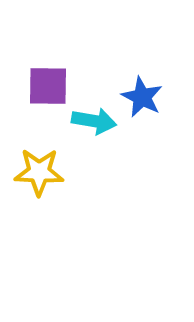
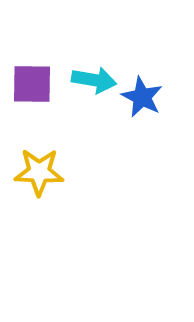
purple square: moved 16 px left, 2 px up
cyan arrow: moved 41 px up
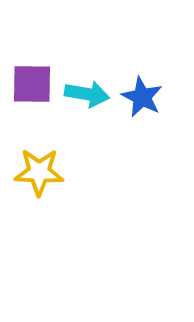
cyan arrow: moved 7 px left, 14 px down
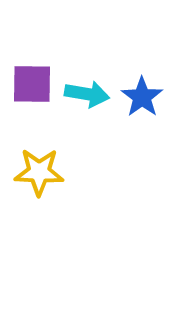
blue star: rotated 9 degrees clockwise
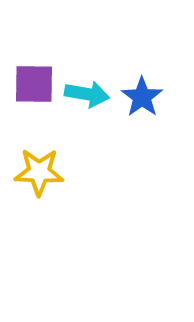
purple square: moved 2 px right
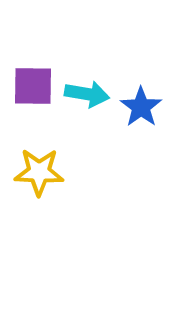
purple square: moved 1 px left, 2 px down
blue star: moved 1 px left, 10 px down
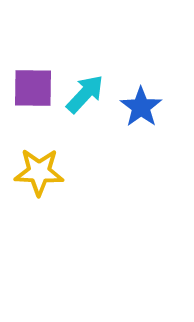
purple square: moved 2 px down
cyan arrow: moved 2 px left; rotated 57 degrees counterclockwise
